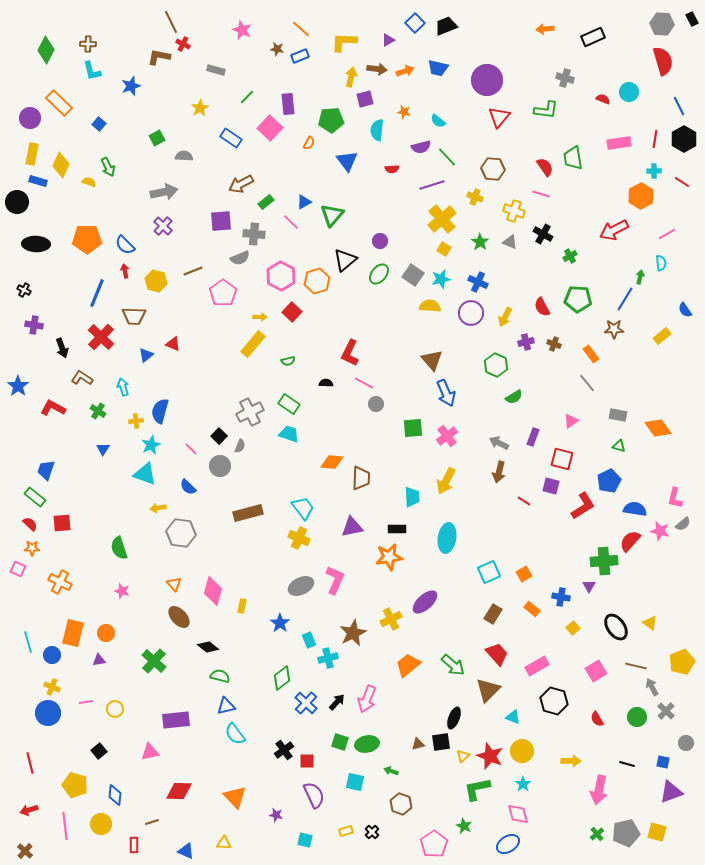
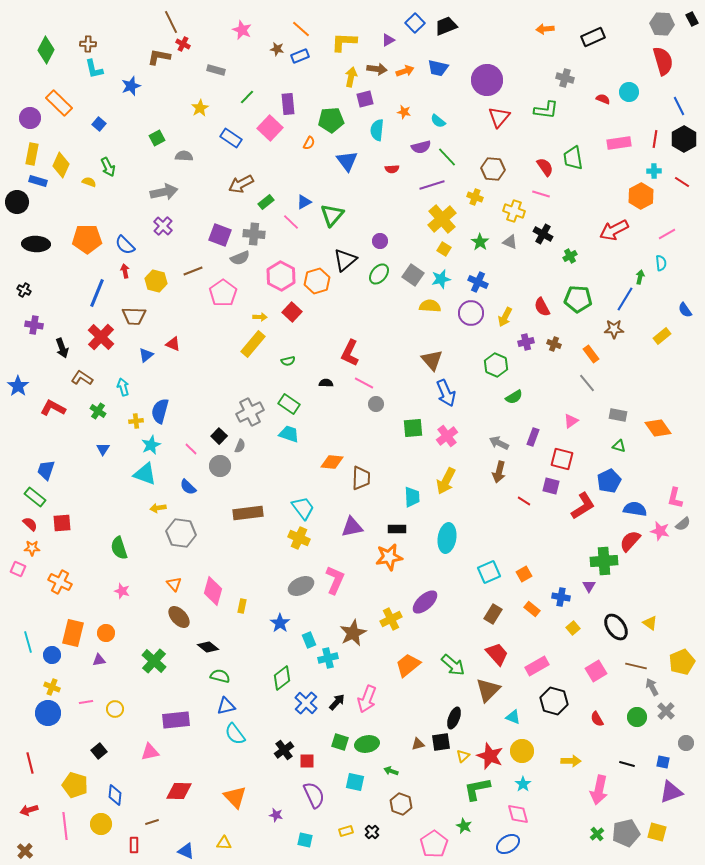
cyan L-shape at (92, 71): moved 2 px right, 2 px up
purple square at (221, 221): moved 1 px left, 14 px down; rotated 25 degrees clockwise
brown rectangle at (248, 513): rotated 8 degrees clockwise
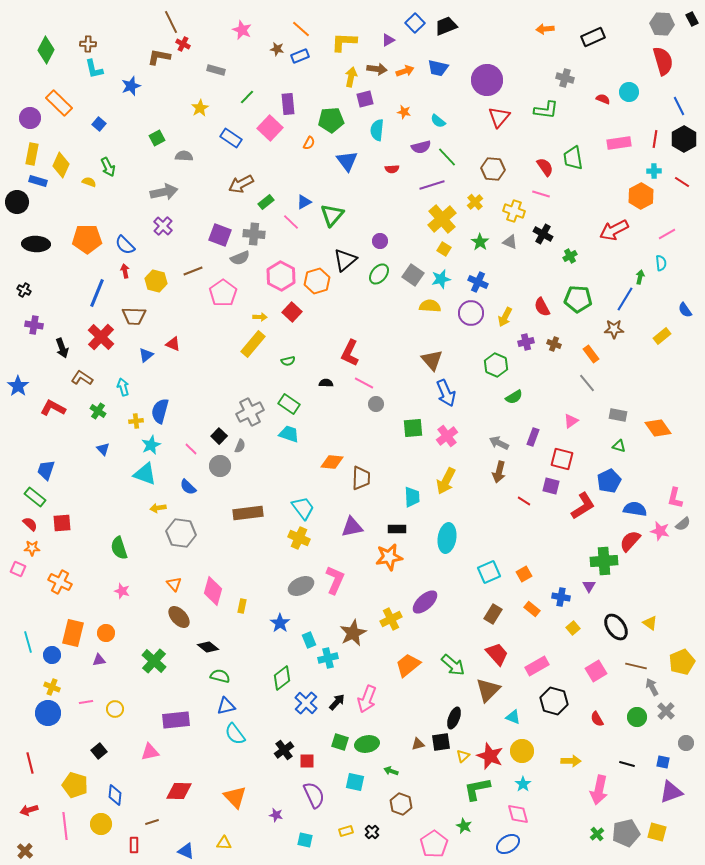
yellow cross at (475, 197): moved 5 px down; rotated 28 degrees clockwise
blue triangle at (103, 449): rotated 16 degrees counterclockwise
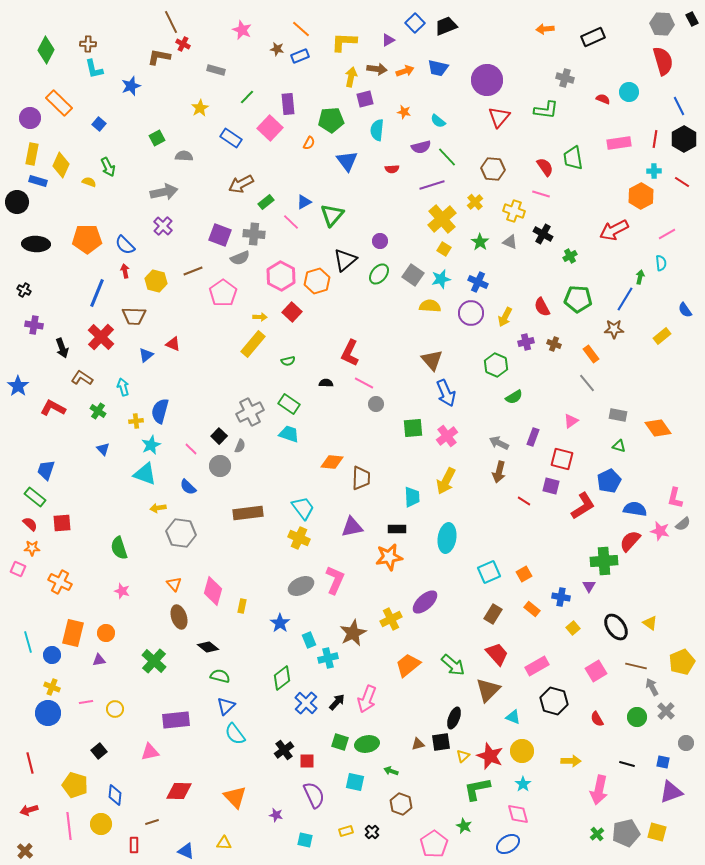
brown ellipse at (179, 617): rotated 25 degrees clockwise
blue triangle at (226, 706): rotated 30 degrees counterclockwise
pink line at (65, 826): moved 4 px right
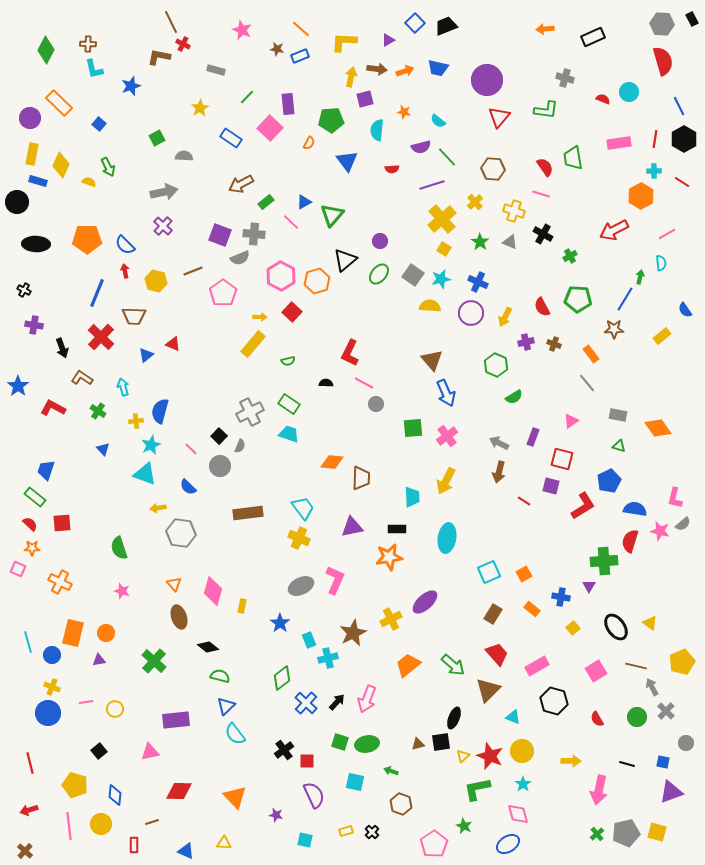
red semicircle at (630, 541): rotated 25 degrees counterclockwise
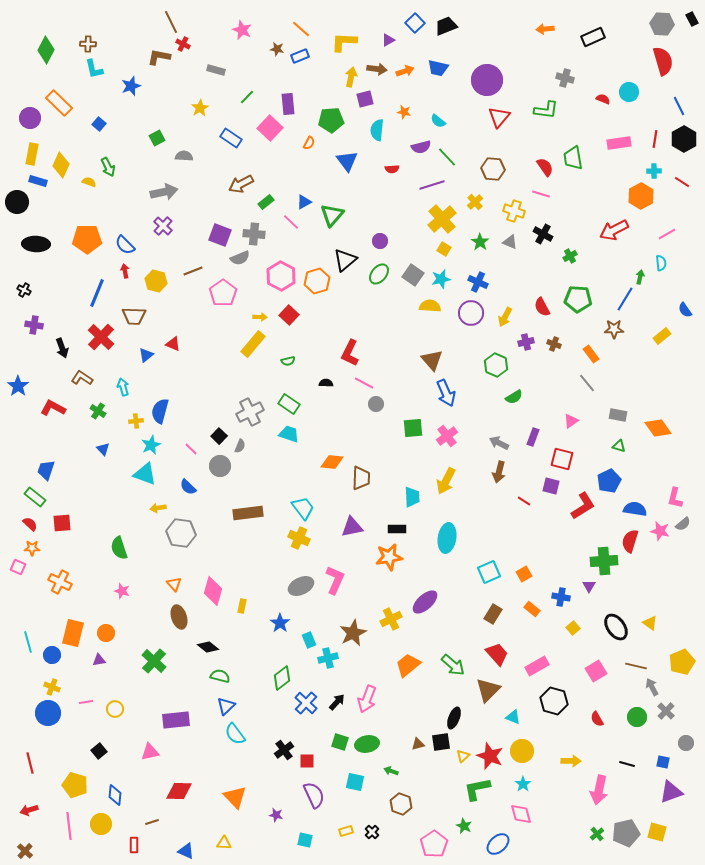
red square at (292, 312): moved 3 px left, 3 px down
pink square at (18, 569): moved 2 px up
pink diamond at (518, 814): moved 3 px right
blue ellipse at (508, 844): moved 10 px left; rotated 10 degrees counterclockwise
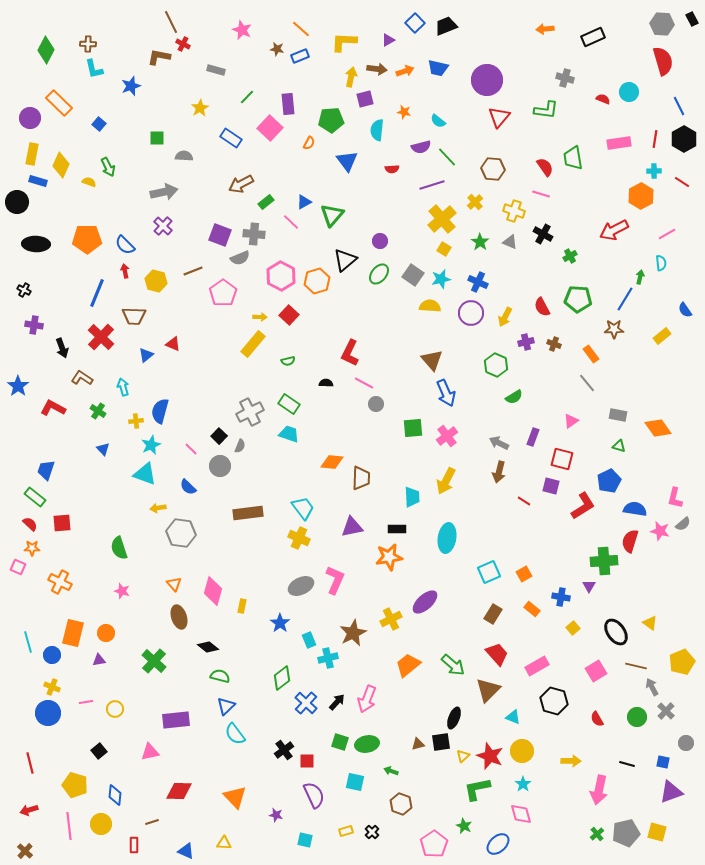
green square at (157, 138): rotated 28 degrees clockwise
black ellipse at (616, 627): moved 5 px down
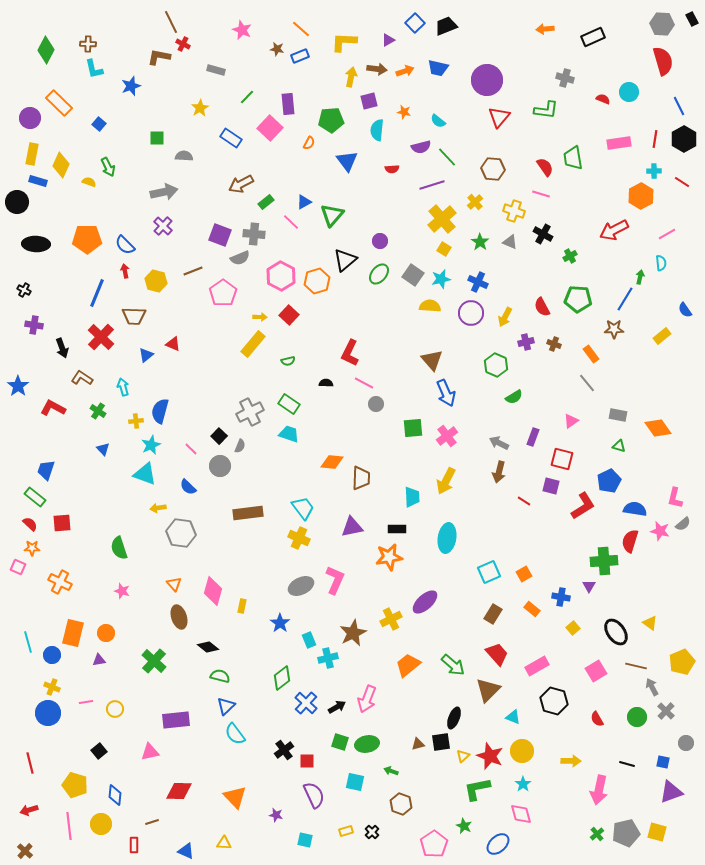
purple square at (365, 99): moved 4 px right, 2 px down
black arrow at (337, 702): moved 5 px down; rotated 18 degrees clockwise
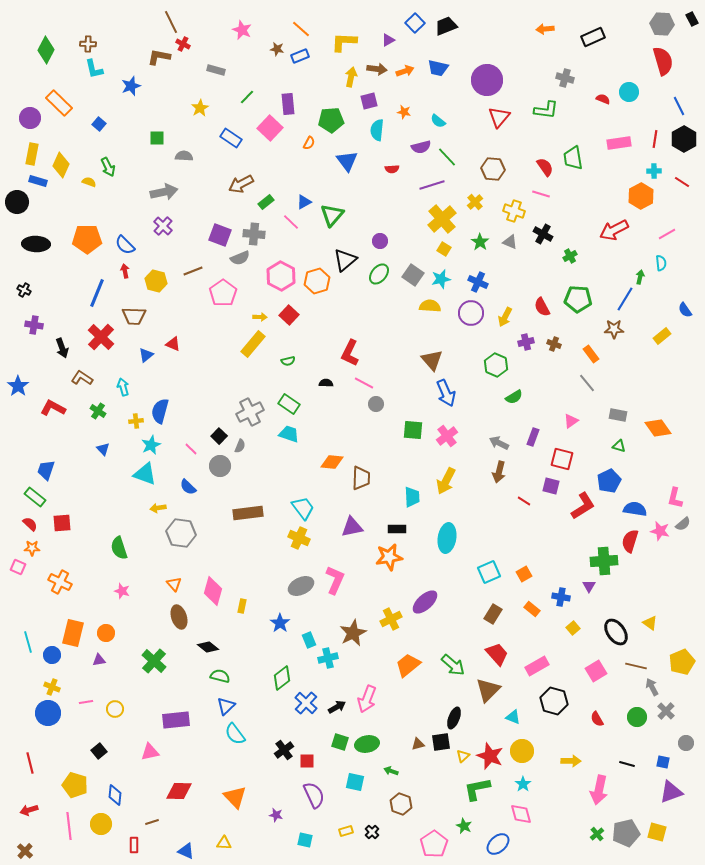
green square at (413, 428): moved 2 px down; rotated 10 degrees clockwise
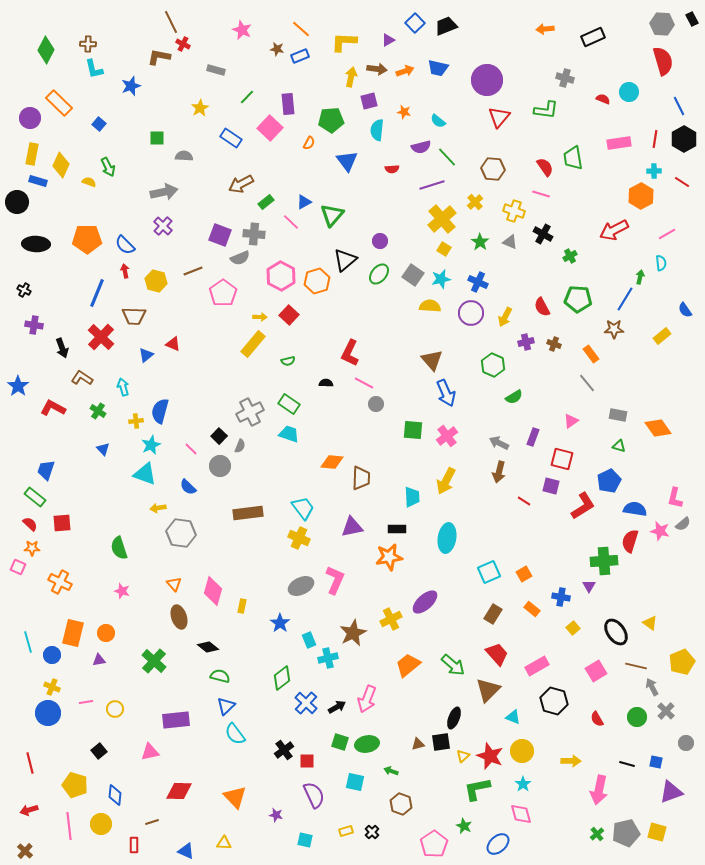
green hexagon at (496, 365): moved 3 px left
blue square at (663, 762): moved 7 px left
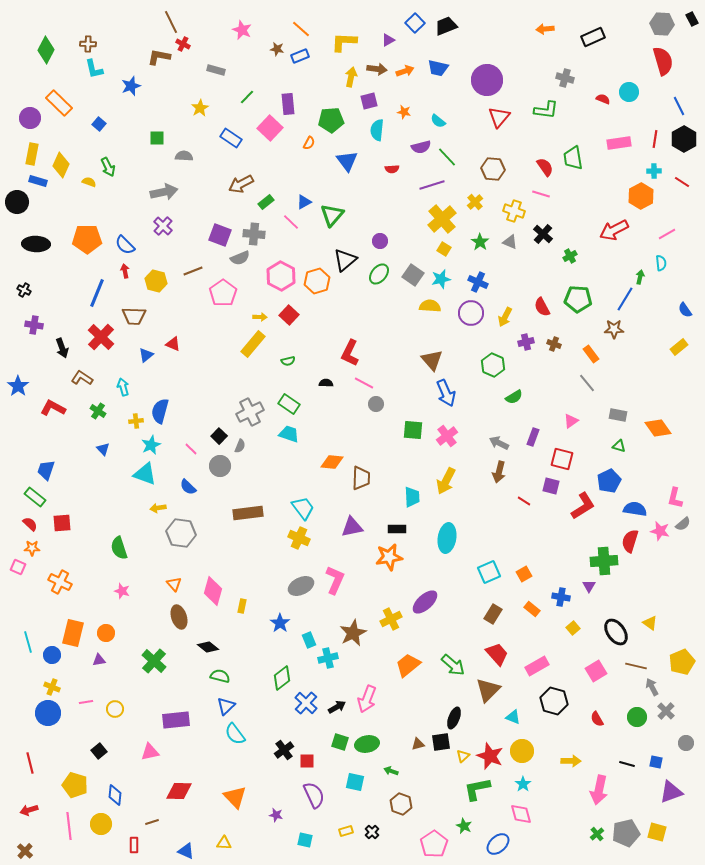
black cross at (543, 234): rotated 12 degrees clockwise
yellow rectangle at (662, 336): moved 17 px right, 11 px down
